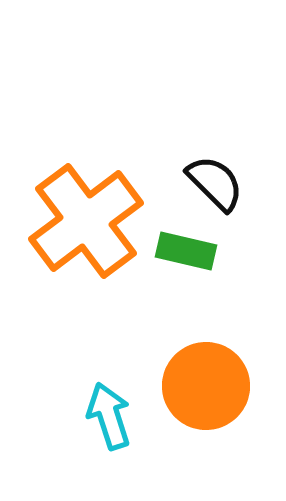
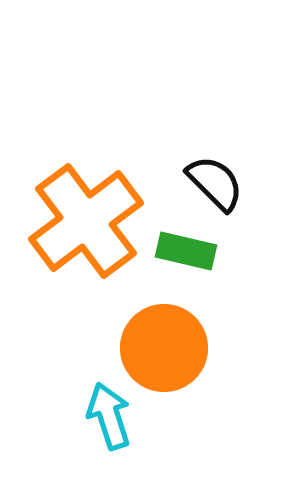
orange circle: moved 42 px left, 38 px up
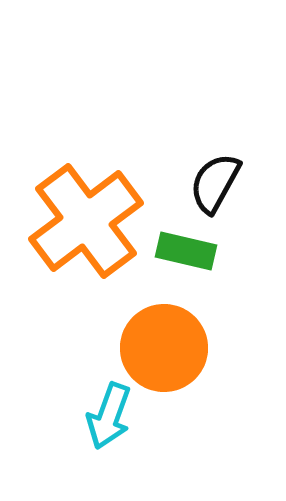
black semicircle: rotated 106 degrees counterclockwise
cyan arrow: rotated 142 degrees counterclockwise
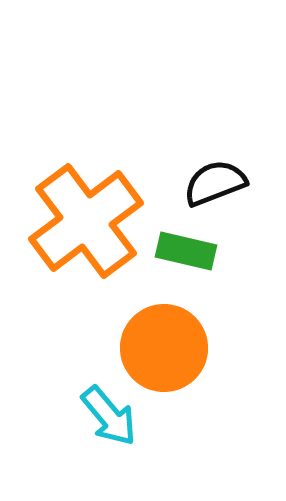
black semicircle: rotated 40 degrees clockwise
cyan arrow: rotated 60 degrees counterclockwise
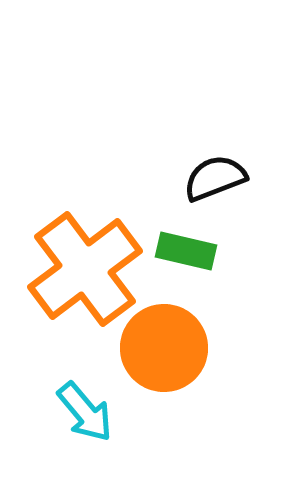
black semicircle: moved 5 px up
orange cross: moved 1 px left, 48 px down
cyan arrow: moved 24 px left, 4 px up
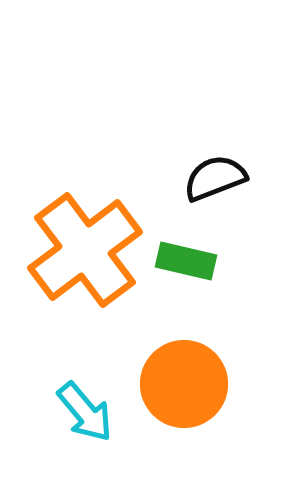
green rectangle: moved 10 px down
orange cross: moved 19 px up
orange circle: moved 20 px right, 36 px down
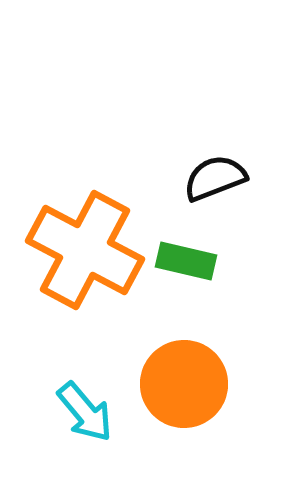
orange cross: rotated 25 degrees counterclockwise
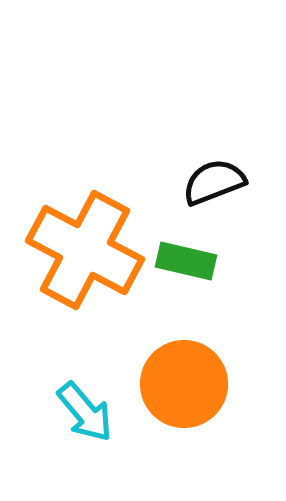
black semicircle: moved 1 px left, 4 px down
